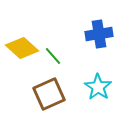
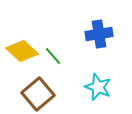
yellow diamond: moved 3 px down
cyan star: rotated 12 degrees counterclockwise
brown square: moved 11 px left; rotated 16 degrees counterclockwise
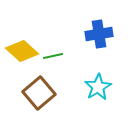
green line: rotated 60 degrees counterclockwise
cyan star: rotated 20 degrees clockwise
brown square: moved 1 px right, 1 px up
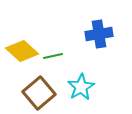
cyan star: moved 17 px left
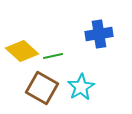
brown square: moved 3 px right, 5 px up; rotated 20 degrees counterclockwise
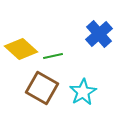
blue cross: rotated 32 degrees counterclockwise
yellow diamond: moved 1 px left, 2 px up
cyan star: moved 2 px right, 5 px down
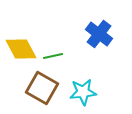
blue cross: rotated 12 degrees counterclockwise
yellow diamond: rotated 20 degrees clockwise
cyan star: rotated 24 degrees clockwise
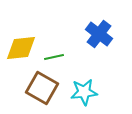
yellow diamond: moved 1 px up; rotated 68 degrees counterclockwise
green line: moved 1 px right, 1 px down
cyan star: moved 1 px right
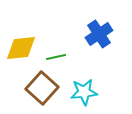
blue cross: rotated 20 degrees clockwise
green line: moved 2 px right
brown square: rotated 12 degrees clockwise
